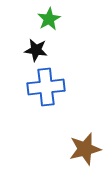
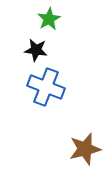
blue cross: rotated 27 degrees clockwise
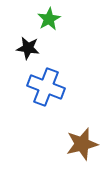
black star: moved 8 px left, 2 px up
brown star: moved 3 px left, 5 px up
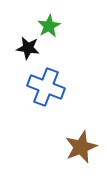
green star: moved 7 px down
brown star: moved 1 px left, 3 px down; rotated 8 degrees counterclockwise
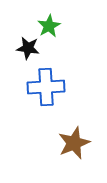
blue cross: rotated 24 degrees counterclockwise
brown star: moved 7 px left, 4 px up
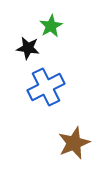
green star: moved 2 px right
blue cross: rotated 24 degrees counterclockwise
